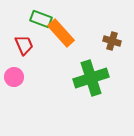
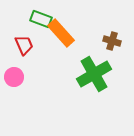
green cross: moved 3 px right, 4 px up; rotated 12 degrees counterclockwise
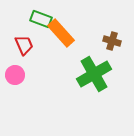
pink circle: moved 1 px right, 2 px up
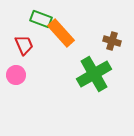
pink circle: moved 1 px right
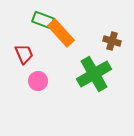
green rectangle: moved 2 px right, 1 px down
red trapezoid: moved 9 px down
pink circle: moved 22 px right, 6 px down
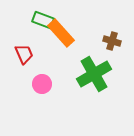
pink circle: moved 4 px right, 3 px down
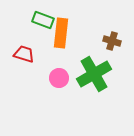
orange rectangle: rotated 48 degrees clockwise
red trapezoid: rotated 50 degrees counterclockwise
pink circle: moved 17 px right, 6 px up
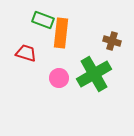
red trapezoid: moved 2 px right, 1 px up
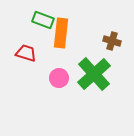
green cross: rotated 12 degrees counterclockwise
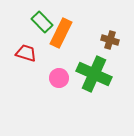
green rectangle: moved 1 px left, 2 px down; rotated 25 degrees clockwise
orange rectangle: rotated 20 degrees clockwise
brown cross: moved 2 px left, 1 px up
green cross: rotated 24 degrees counterclockwise
